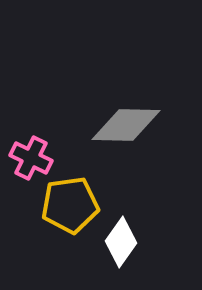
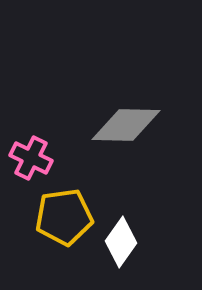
yellow pentagon: moved 6 px left, 12 px down
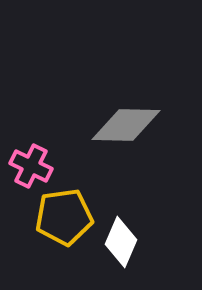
pink cross: moved 8 px down
white diamond: rotated 12 degrees counterclockwise
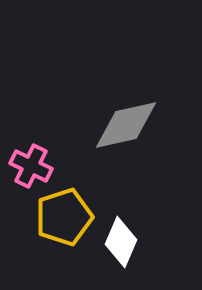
gray diamond: rotated 14 degrees counterclockwise
yellow pentagon: rotated 10 degrees counterclockwise
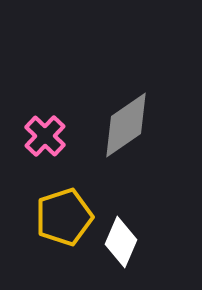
gray diamond: rotated 22 degrees counterclockwise
pink cross: moved 14 px right, 30 px up; rotated 18 degrees clockwise
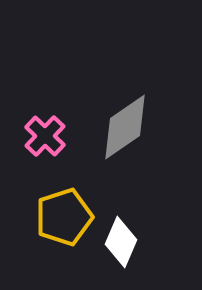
gray diamond: moved 1 px left, 2 px down
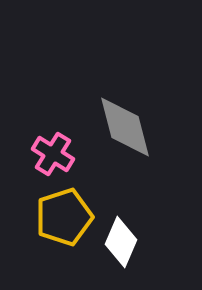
gray diamond: rotated 70 degrees counterclockwise
pink cross: moved 8 px right, 18 px down; rotated 12 degrees counterclockwise
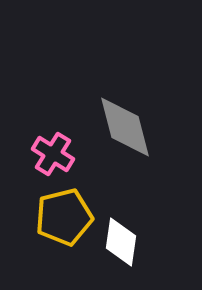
yellow pentagon: rotated 4 degrees clockwise
white diamond: rotated 15 degrees counterclockwise
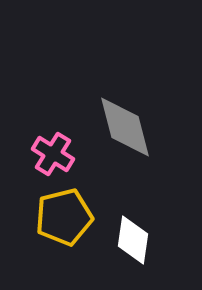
white diamond: moved 12 px right, 2 px up
